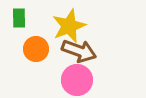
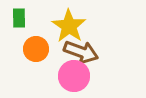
yellow star: rotated 16 degrees counterclockwise
brown arrow: moved 2 px right, 1 px down
pink circle: moved 3 px left, 4 px up
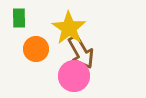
yellow star: moved 2 px down
brown arrow: rotated 40 degrees clockwise
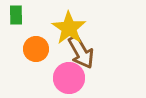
green rectangle: moved 3 px left, 3 px up
pink circle: moved 5 px left, 2 px down
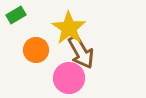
green rectangle: rotated 60 degrees clockwise
orange circle: moved 1 px down
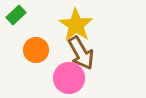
green rectangle: rotated 12 degrees counterclockwise
yellow star: moved 7 px right, 3 px up
brown arrow: moved 1 px down
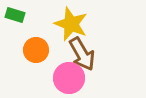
green rectangle: moved 1 px left; rotated 60 degrees clockwise
yellow star: moved 5 px left, 1 px up; rotated 12 degrees counterclockwise
brown arrow: moved 1 px right, 1 px down
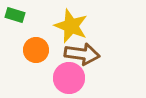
yellow star: moved 2 px down
brown arrow: rotated 52 degrees counterclockwise
